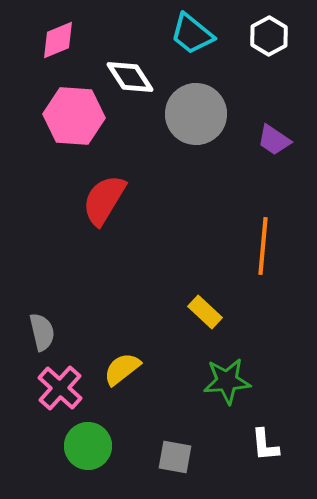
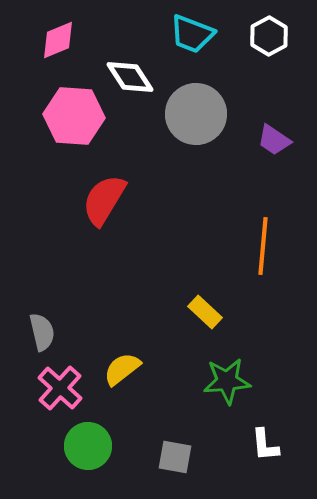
cyan trapezoid: rotated 18 degrees counterclockwise
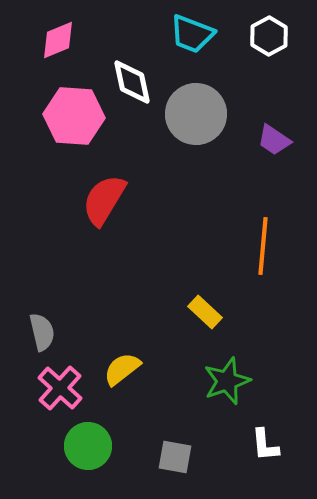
white diamond: moved 2 px right, 5 px down; rotated 21 degrees clockwise
green star: rotated 15 degrees counterclockwise
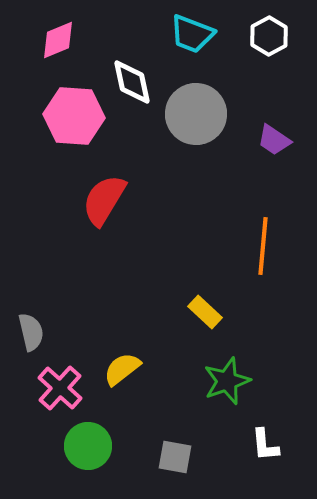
gray semicircle: moved 11 px left
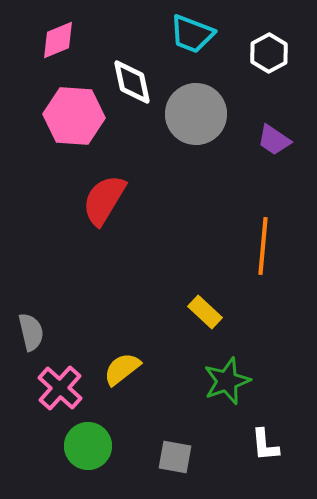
white hexagon: moved 17 px down
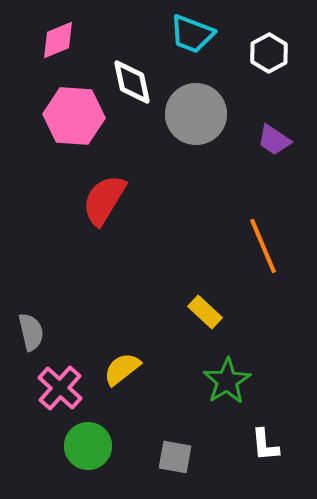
orange line: rotated 28 degrees counterclockwise
green star: rotated 12 degrees counterclockwise
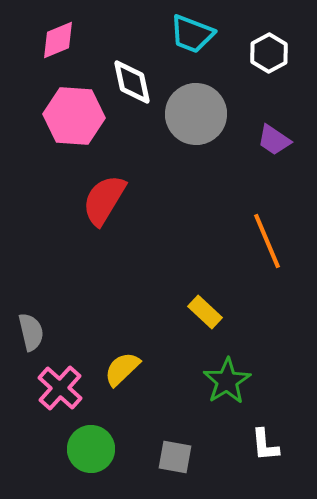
orange line: moved 4 px right, 5 px up
yellow semicircle: rotated 6 degrees counterclockwise
green circle: moved 3 px right, 3 px down
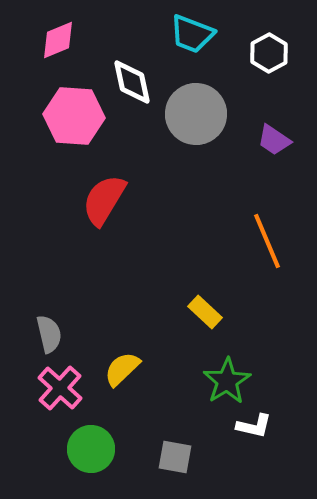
gray semicircle: moved 18 px right, 2 px down
white L-shape: moved 11 px left, 19 px up; rotated 72 degrees counterclockwise
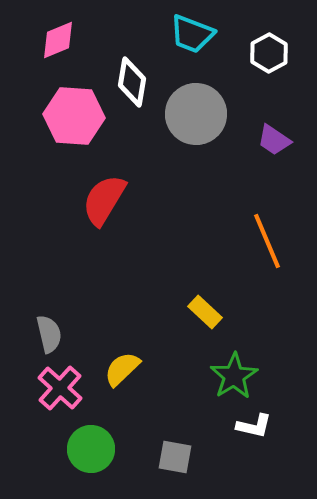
white diamond: rotated 21 degrees clockwise
green star: moved 7 px right, 5 px up
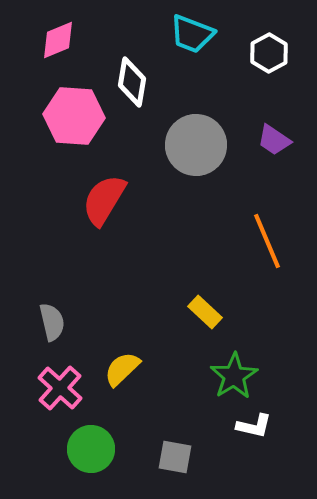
gray circle: moved 31 px down
gray semicircle: moved 3 px right, 12 px up
